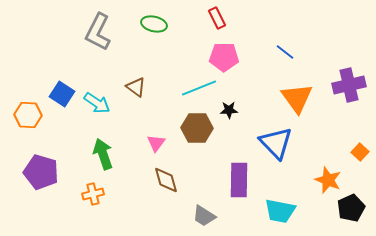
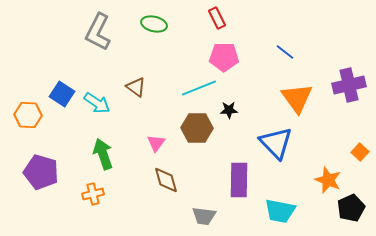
gray trapezoid: rotated 25 degrees counterclockwise
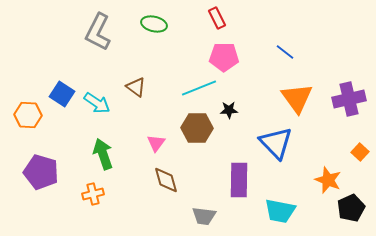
purple cross: moved 14 px down
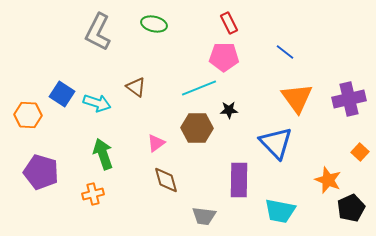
red rectangle: moved 12 px right, 5 px down
cyan arrow: rotated 16 degrees counterclockwise
pink triangle: rotated 18 degrees clockwise
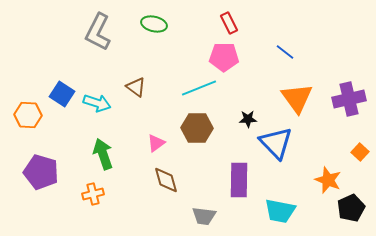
black star: moved 19 px right, 9 px down
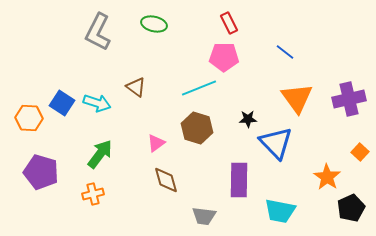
blue square: moved 9 px down
orange hexagon: moved 1 px right, 3 px down
brown hexagon: rotated 16 degrees clockwise
green arrow: moved 3 px left; rotated 56 degrees clockwise
orange star: moved 1 px left, 3 px up; rotated 12 degrees clockwise
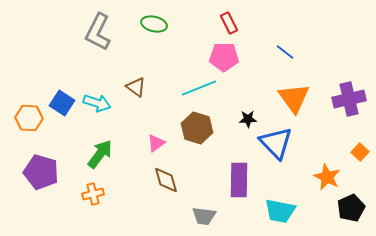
orange triangle: moved 3 px left
orange star: rotated 8 degrees counterclockwise
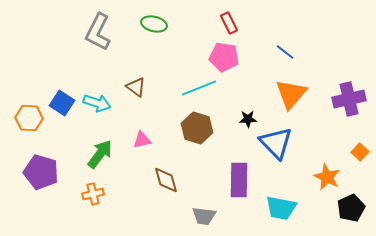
pink pentagon: rotated 8 degrees clockwise
orange triangle: moved 3 px left, 4 px up; rotated 16 degrees clockwise
pink triangle: moved 14 px left, 3 px up; rotated 24 degrees clockwise
cyan trapezoid: moved 1 px right, 3 px up
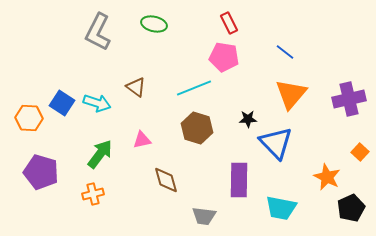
cyan line: moved 5 px left
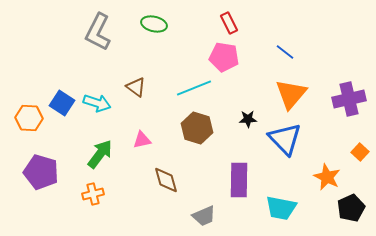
blue triangle: moved 9 px right, 4 px up
gray trapezoid: rotated 30 degrees counterclockwise
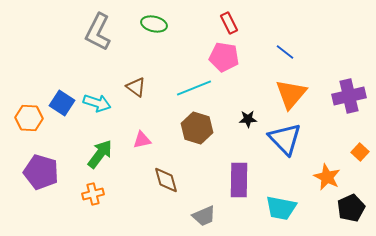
purple cross: moved 3 px up
